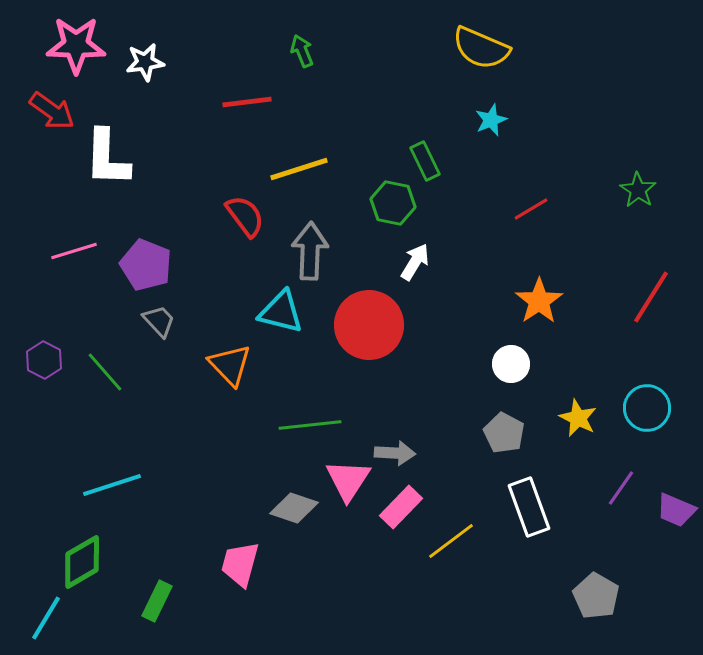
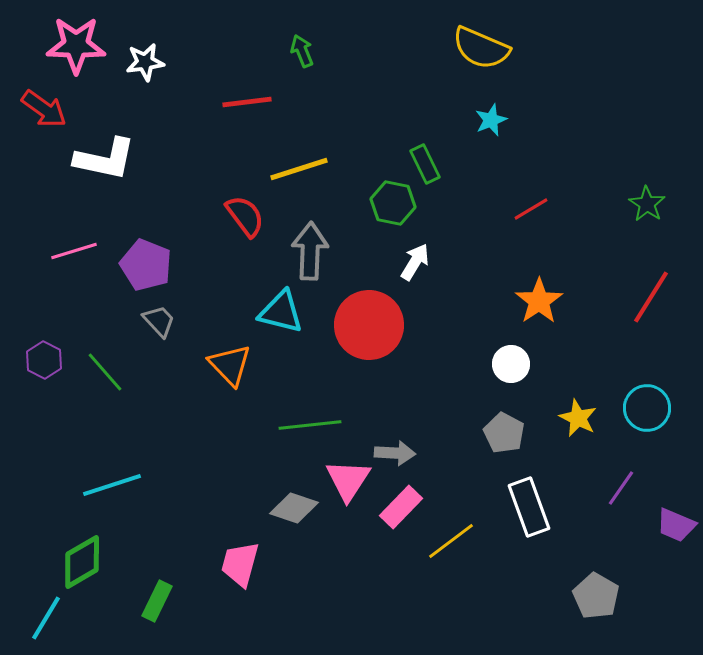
red arrow at (52, 111): moved 8 px left, 2 px up
white L-shape at (107, 158): moved 2 px left, 1 px down; rotated 80 degrees counterclockwise
green rectangle at (425, 161): moved 3 px down
green star at (638, 190): moved 9 px right, 14 px down
purple trapezoid at (676, 510): moved 15 px down
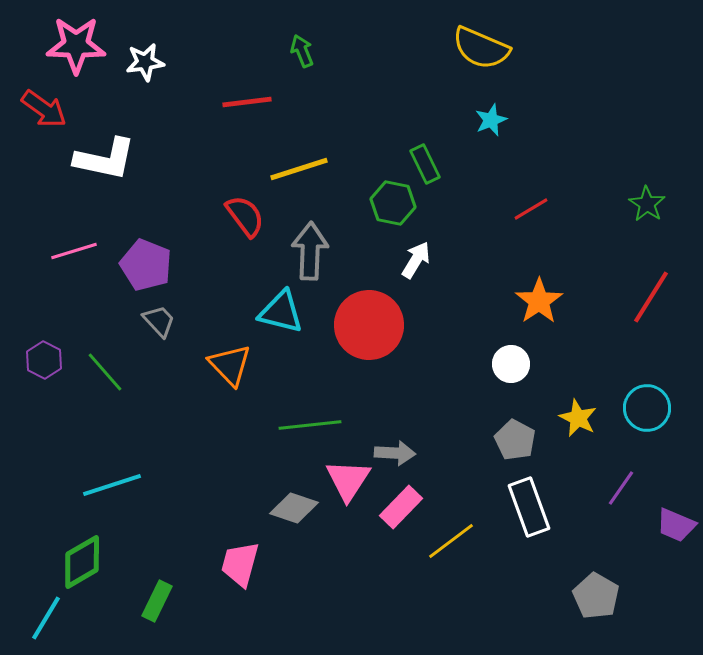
white arrow at (415, 262): moved 1 px right, 2 px up
gray pentagon at (504, 433): moved 11 px right, 7 px down
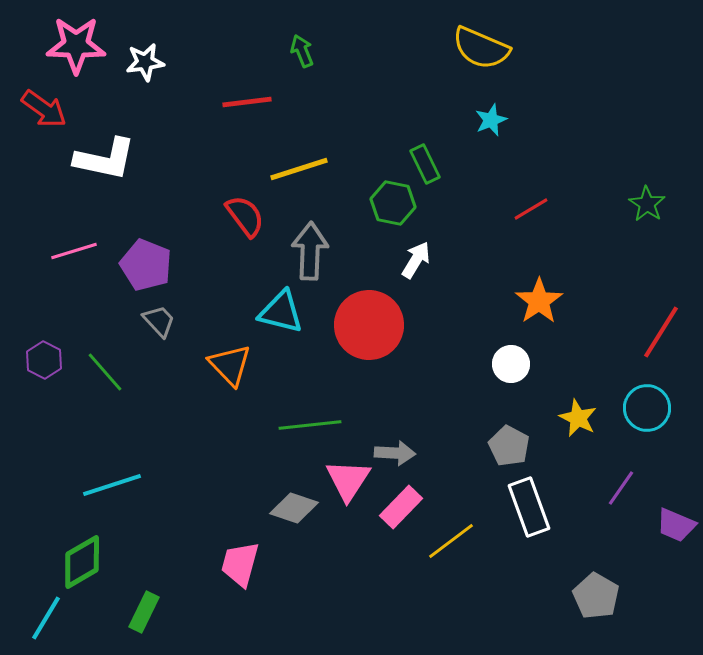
red line at (651, 297): moved 10 px right, 35 px down
gray pentagon at (515, 440): moved 6 px left, 6 px down
green rectangle at (157, 601): moved 13 px left, 11 px down
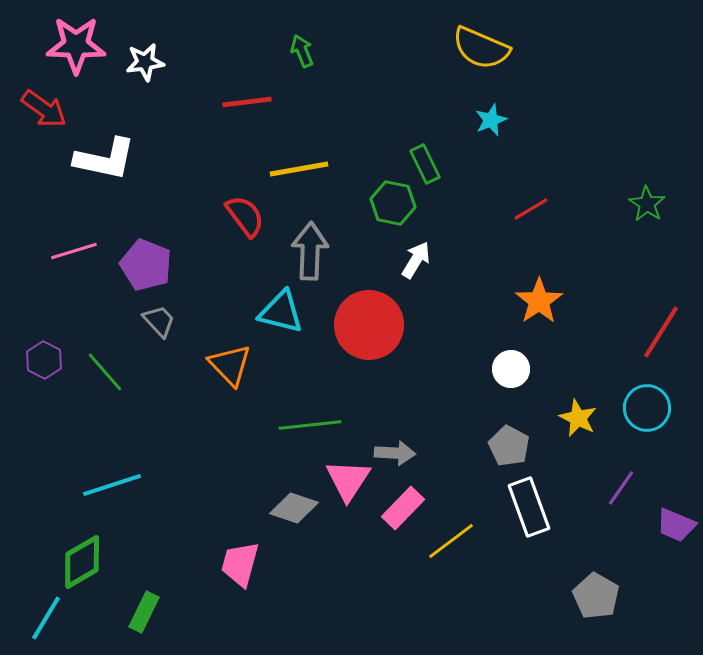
yellow line at (299, 169): rotated 8 degrees clockwise
white circle at (511, 364): moved 5 px down
pink rectangle at (401, 507): moved 2 px right, 1 px down
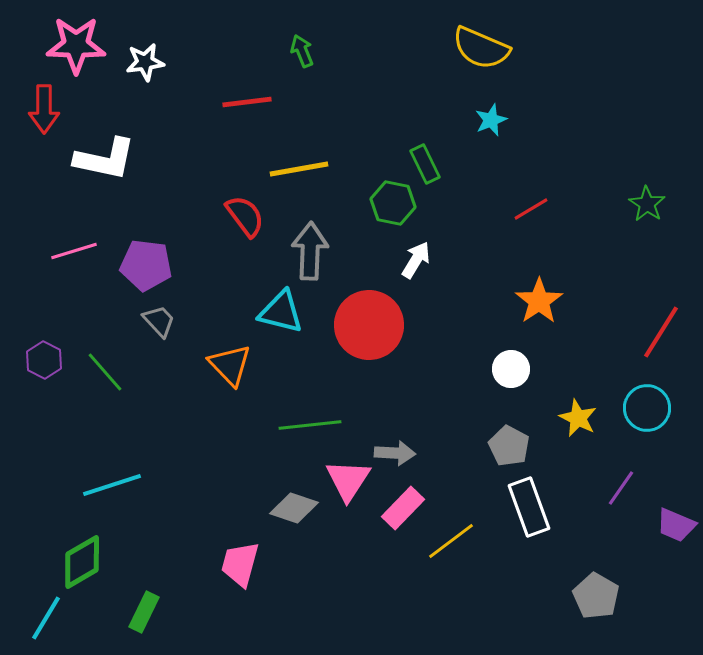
red arrow at (44, 109): rotated 54 degrees clockwise
purple pentagon at (146, 265): rotated 15 degrees counterclockwise
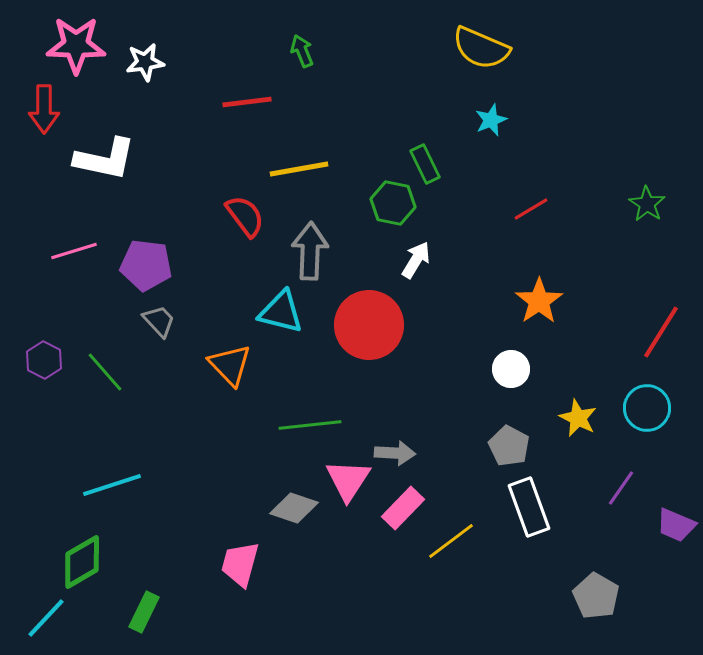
cyan line at (46, 618): rotated 12 degrees clockwise
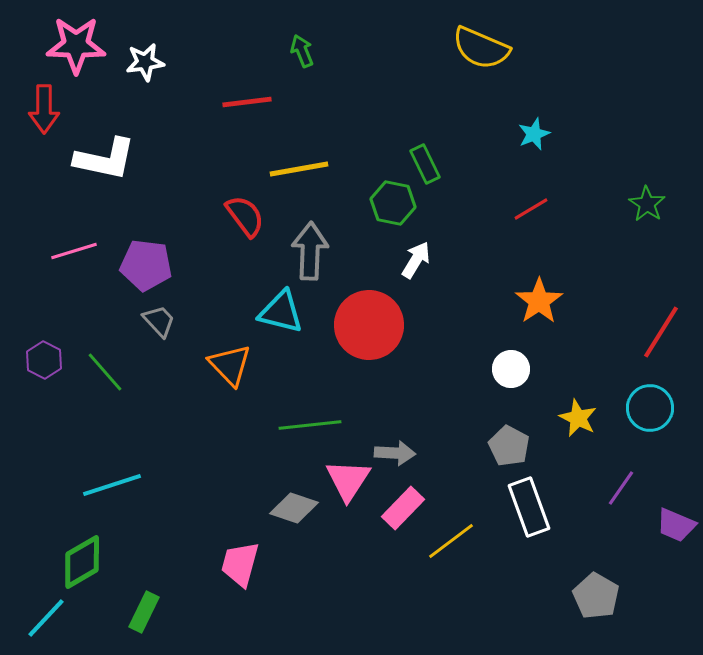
cyan star at (491, 120): moved 43 px right, 14 px down
cyan circle at (647, 408): moved 3 px right
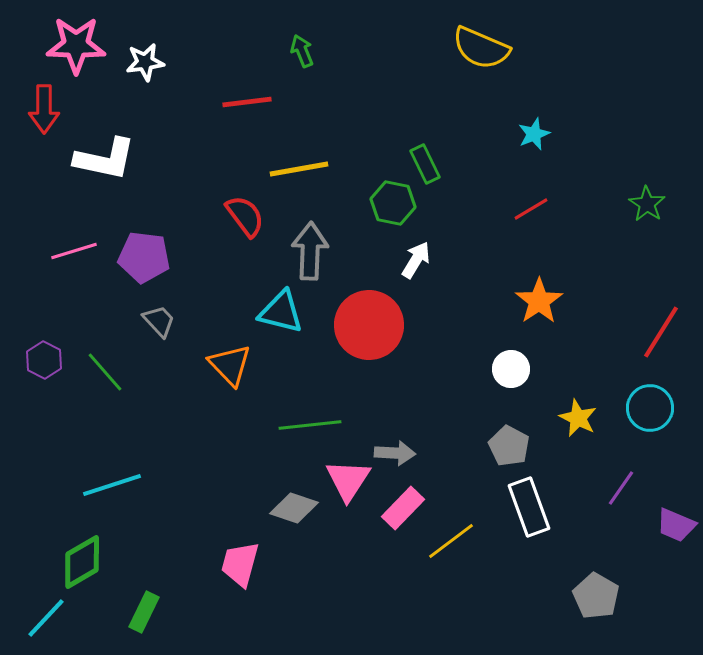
purple pentagon at (146, 265): moved 2 px left, 8 px up
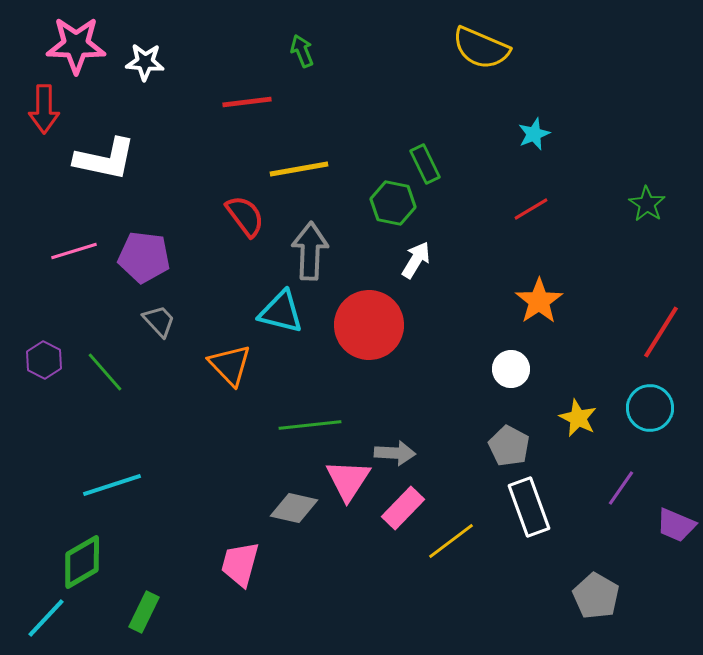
white star at (145, 62): rotated 12 degrees clockwise
gray diamond at (294, 508): rotated 6 degrees counterclockwise
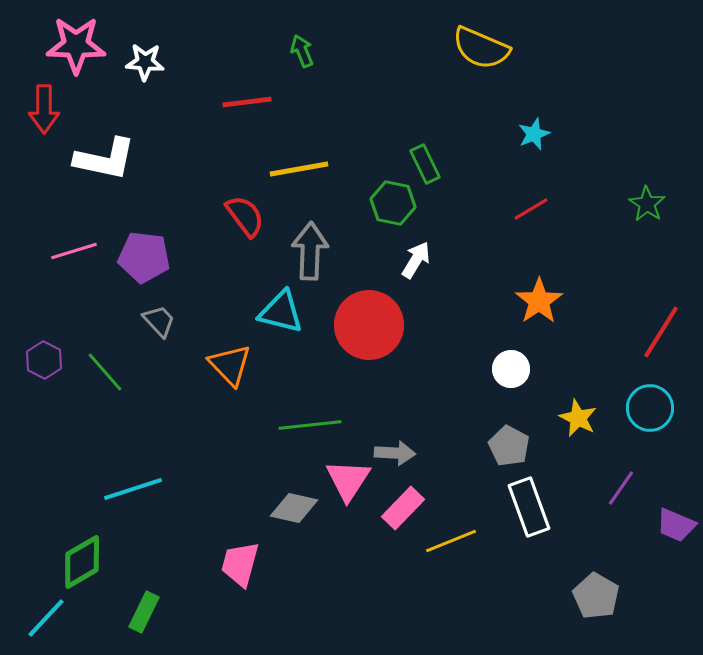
cyan line at (112, 485): moved 21 px right, 4 px down
yellow line at (451, 541): rotated 15 degrees clockwise
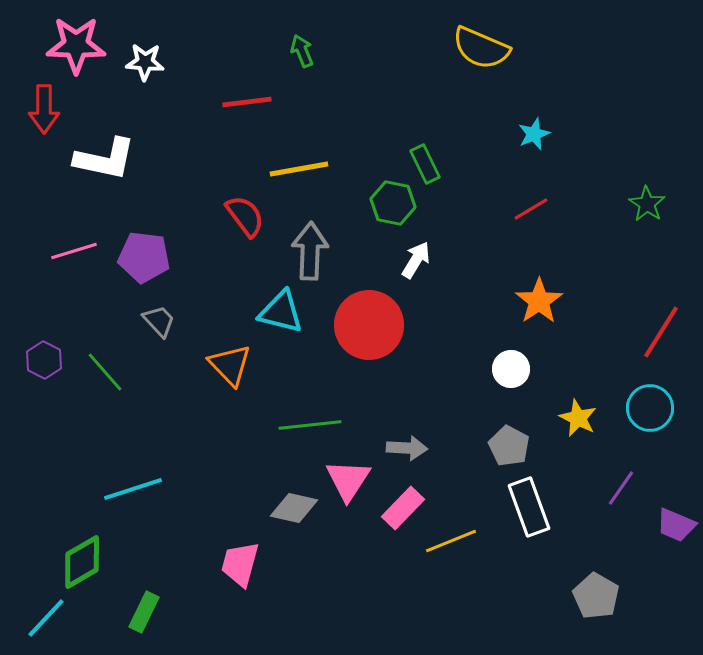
gray arrow at (395, 453): moved 12 px right, 5 px up
